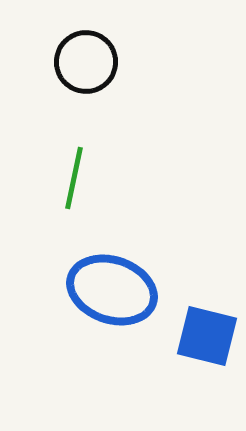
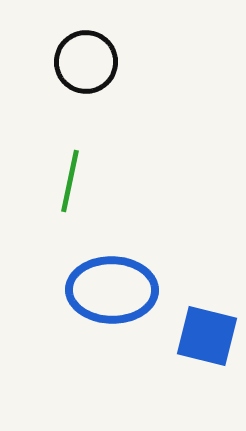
green line: moved 4 px left, 3 px down
blue ellipse: rotated 18 degrees counterclockwise
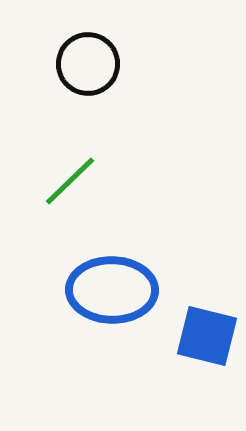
black circle: moved 2 px right, 2 px down
green line: rotated 34 degrees clockwise
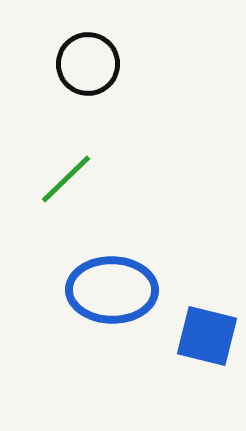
green line: moved 4 px left, 2 px up
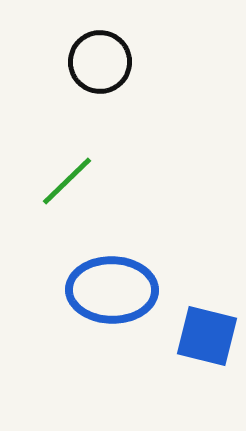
black circle: moved 12 px right, 2 px up
green line: moved 1 px right, 2 px down
